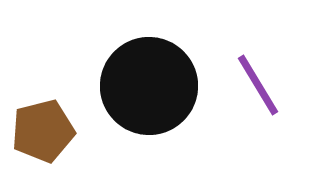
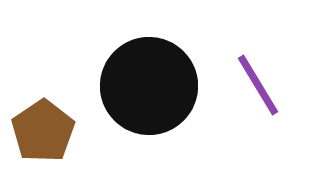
brown pentagon: rotated 20 degrees counterclockwise
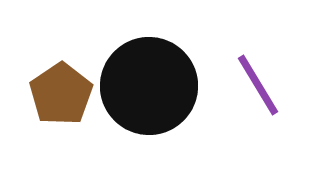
brown pentagon: moved 18 px right, 37 px up
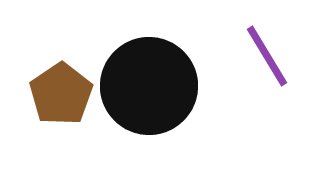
purple line: moved 9 px right, 29 px up
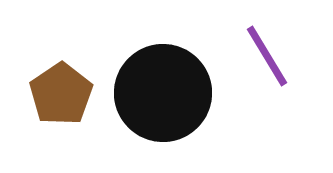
black circle: moved 14 px right, 7 px down
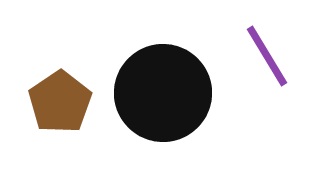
brown pentagon: moved 1 px left, 8 px down
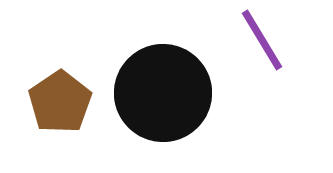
purple line: moved 5 px left, 16 px up
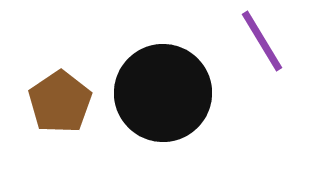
purple line: moved 1 px down
